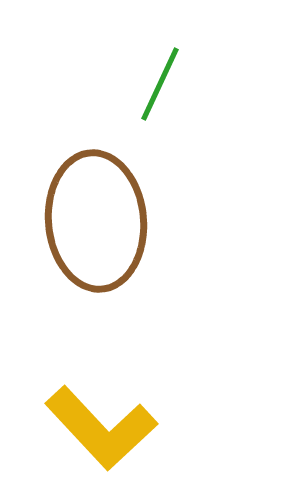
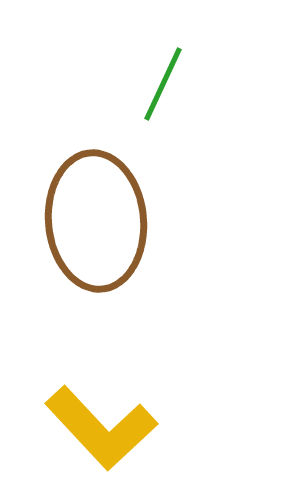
green line: moved 3 px right
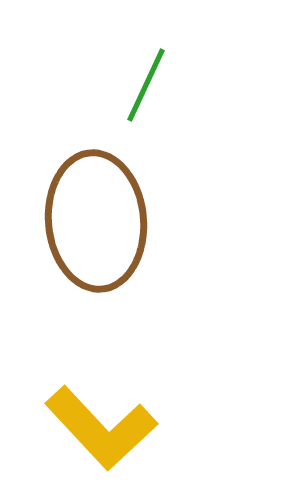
green line: moved 17 px left, 1 px down
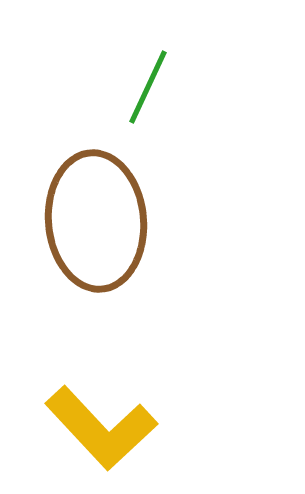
green line: moved 2 px right, 2 px down
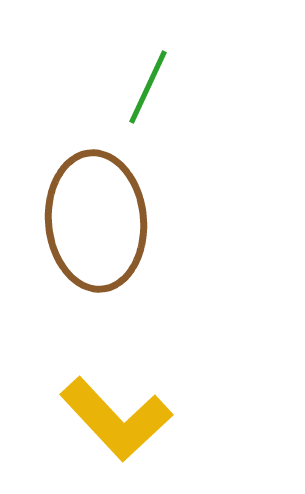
yellow L-shape: moved 15 px right, 9 px up
